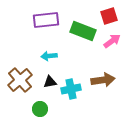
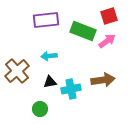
pink arrow: moved 5 px left
brown cross: moved 3 px left, 9 px up
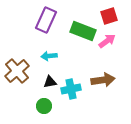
purple rectangle: rotated 60 degrees counterclockwise
green circle: moved 4 px right, 3 px up
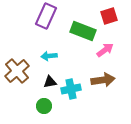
purple rectangle: moved 4 px up
pink arrow: moved 2 px left, 9 px down
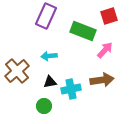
pink arrow: rotated 12 degrees counterclockwise
brown arrow: moved 1 px left
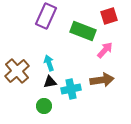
cyan arrow: moved 7 px down; rotated 77 degrees clockwise
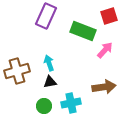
brown cross: rotated 25 degrees clockwise
brown arrow: moved 2 px right, 7 px down
cyan cross: moved 14 px down
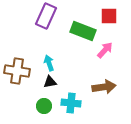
red square: rotated 18 degrees clockwise
brown cross: rotated 25 degrees clockwise
cyan cross: rotated 18 degrees clockwise
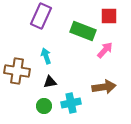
purple rectangle: moved 5 px left
cyan arrow: moved 3 px left, 7 px up
cyan cross: rotated 18 degrees counterclockwise
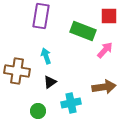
purple rectangle: rotated 15 degrees counterclockwise
black triangle: rotated 24 degrees counterclockwise
green circle: moved 6 px left, 5 px down
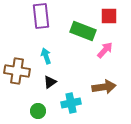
purple rectangle: rotated 15 degrees counterclockwise
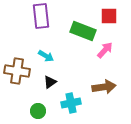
cyan arrow: rotated 140 degrees clockwise
